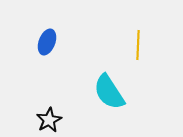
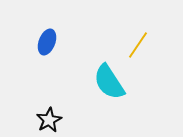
yellow line: rotated 32 degrees clockwise
cyan semicircle: moved 10 px up
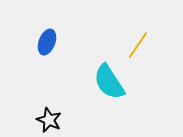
black star: rotated 20 degrees counterclockwise
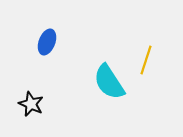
yellow line: moved 8 px right, 15 px down; rotated 16 degrees counterclockwise
black star: moved 18 px left, 16 px up
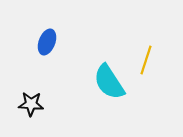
black star: rotated 20 degrees counterclockwise
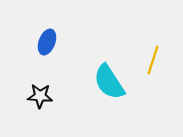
yellow line: moved 7 px right
black star: moved 9 px right, 8 px up
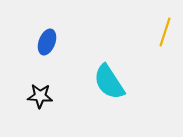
yellow line: moved 12 px right, 28 px up
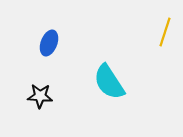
blue ellipse: moved 2 px right, 1 px down
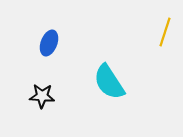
black star: moved 2 px right
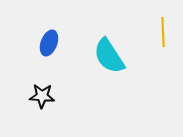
yellow line: moved 2 px left; rotated 20 degrees counterclockwise
cyan semicircle: moved 26 px up
